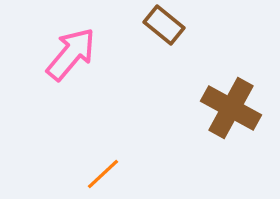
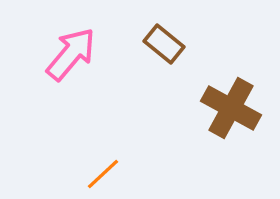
brown rectangle: moved 19 px down
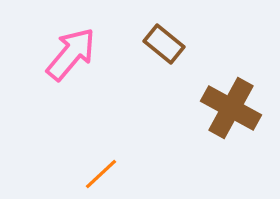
orange line: moved 2 px left
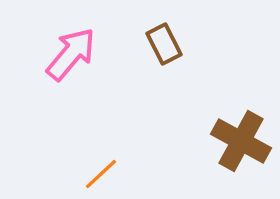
brown rectangle: rotated 24 degrees clockwise
brown cross: moved 10 px right, 33 px down
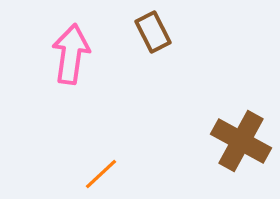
brown rectangle: moved 11 px left, 12 px up
pink arrow: rotated 32 degrees counterclockwise
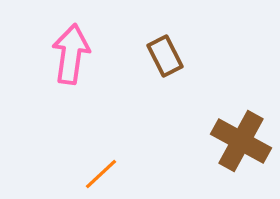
brown rectangle: moved 12 px right, 24 px down
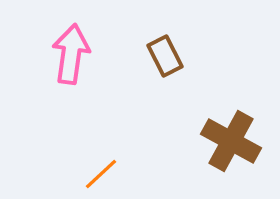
brown cross: moved 10 px left
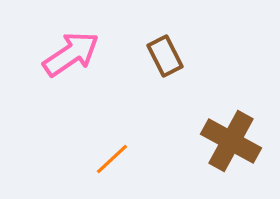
pink arrow: rotated 48 degrees clockwise
orange line: moved 11 px right, 15 px up
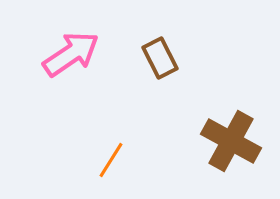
brown rectangle: moved 5 px left, 2 px down
orange line: moved 1 px left, 1 px down; rotated 15 degrees counterclockwise
